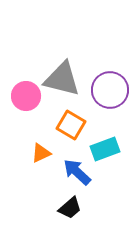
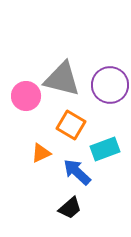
purple circle: moved 5 px up
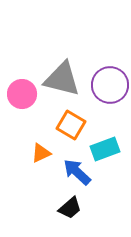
pink circle: moved 4 px left, 2 px up
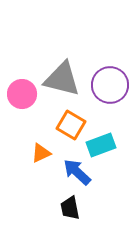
cyan rectangle: moved 4 px left, 4 px up
black trapezoid: rotated 120 degrees clockwise
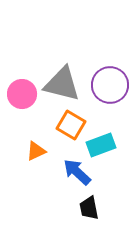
gray triangle: moved 5 px down
orange triangle: moved 5 px left, 2 px up
black trapezoid: moved 19 px right
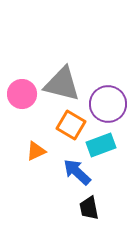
purple circle: moved 2 px left, 19 px down
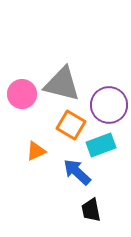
purple circle: moved 1 px right, 1 px down
black trapezoid: moved 2 px right, 2 px down
